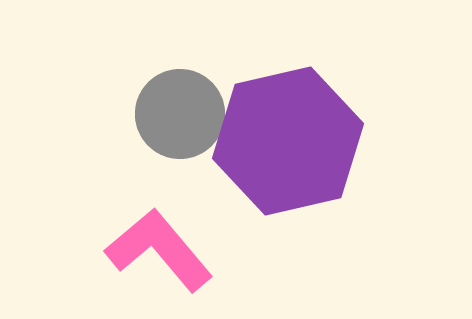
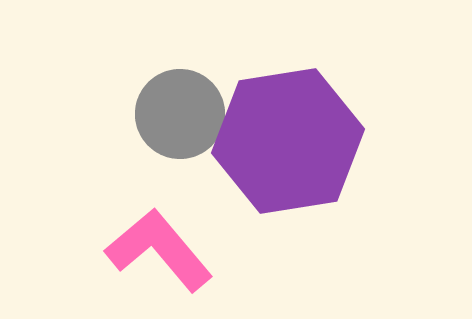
purple hexagon: rotated 4 degrees clockwise
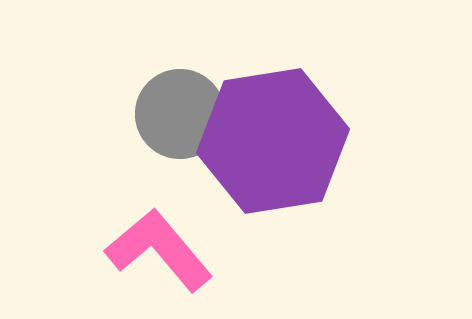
purple hexagon: moved 15 px left
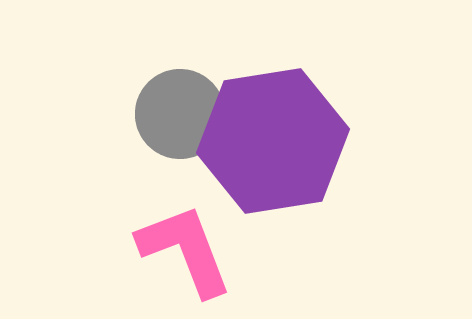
pink L-shape: moved 26 px right; rotated 19 degrees clockwise
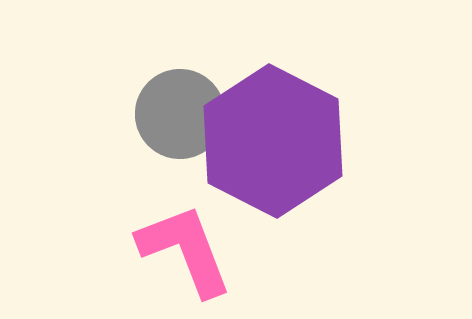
purple hexagon: rotated 24 degrees counterclockwise
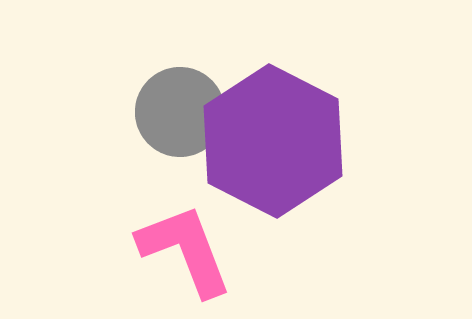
gray circle: moved 2 px up
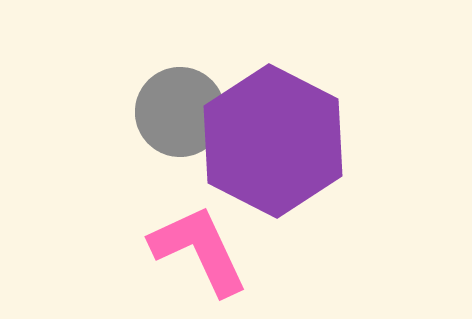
pink L-shape: moved 14 px right; rotated 4 degrees counterclockwise
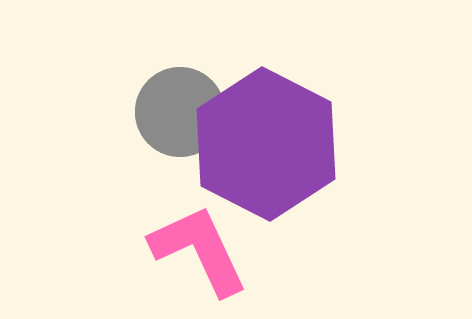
purple hexagon: moved 7 px left, 3 px down
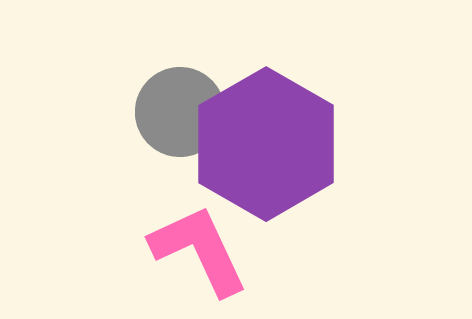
purple hexagon: rotated 3 degrees clockwise
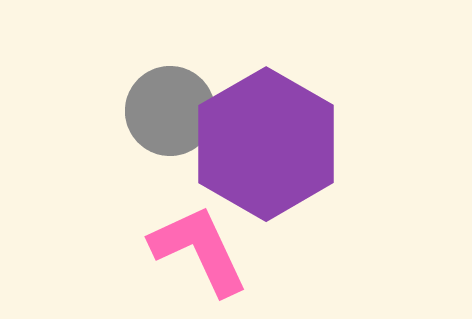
gray circle: moved 10 px left, 1 px up
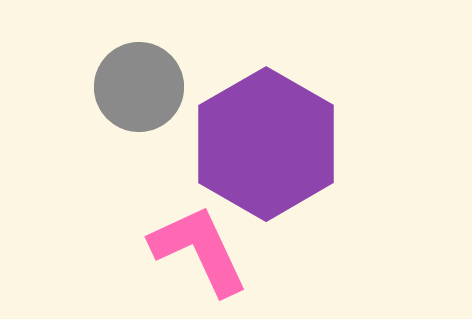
gray circle: moved 31 px left, 24 px up
